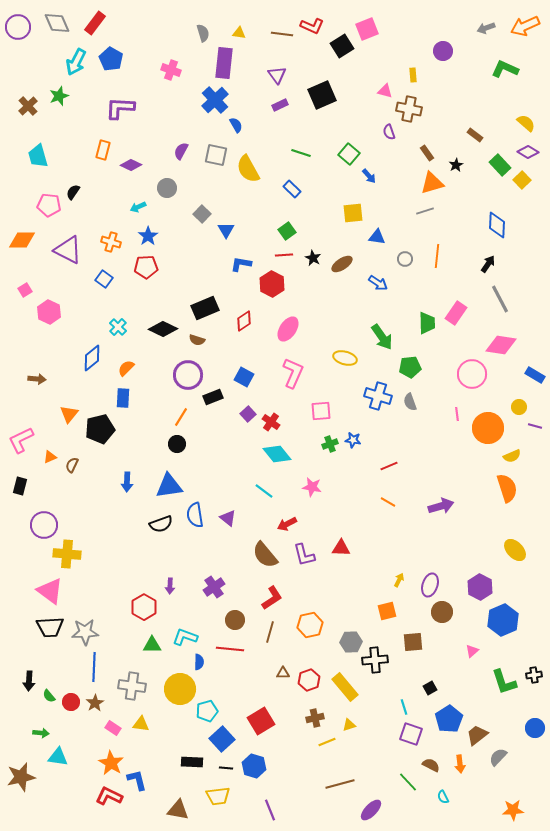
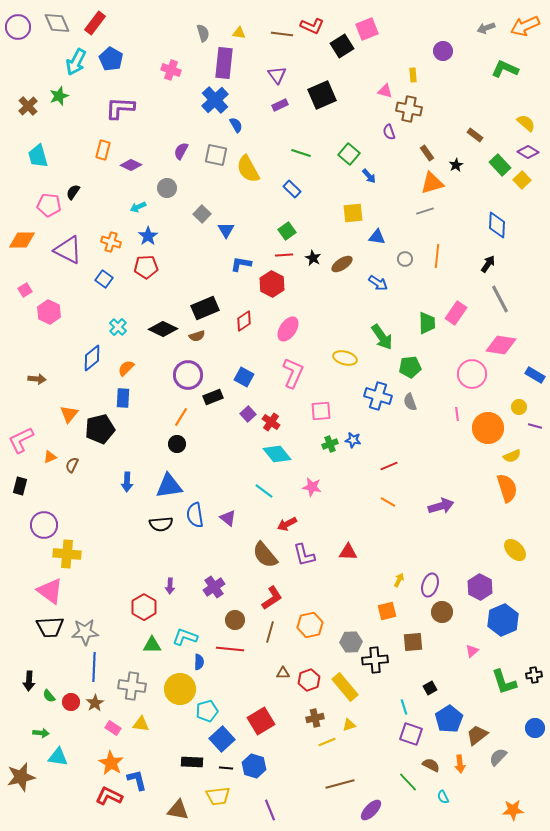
brown semicircle at (197, 340): moved 4 px up; rotated 35 degrees counterclockwise
black semicircle at (161, 524): rotated 15 degrees clockwise
red triangle at (341, 548): moved 7 px right, 4 px down
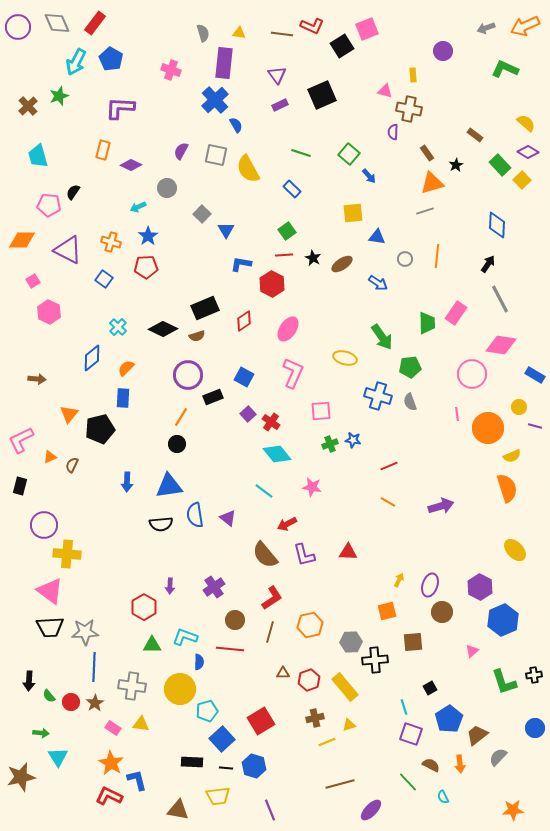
purple semicircle at (389, 132): moved 4 px right; rotated 21 degrees clockwise
pink square at (25, 290): moved 8 px right, 9 px up
cyan triangle at (58, 757): rotated 50 degrees clockwise
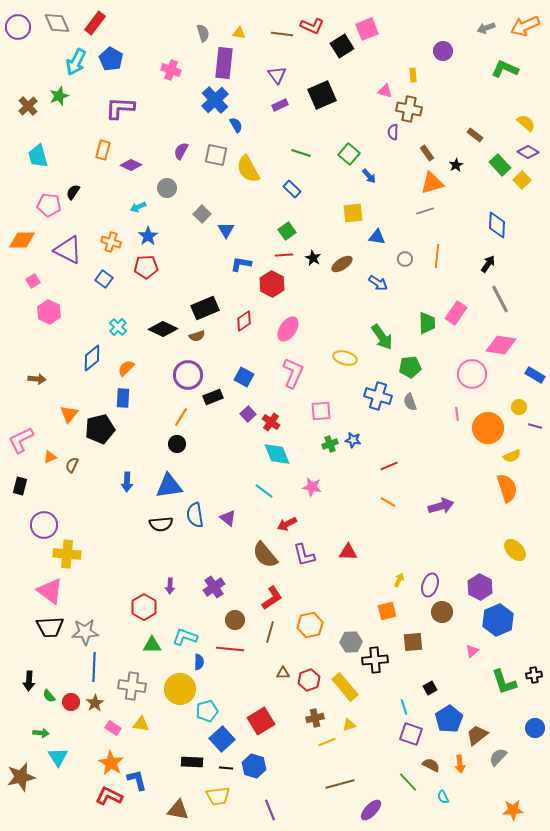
cyan diamond at (277, 454): rotated 16 degrees clockwise
blue hexagon at (503, 620): moved 5 px left
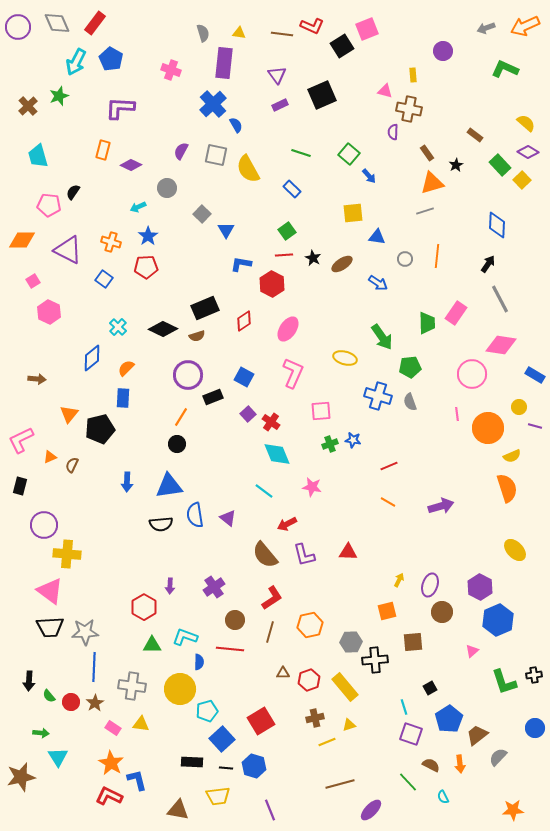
blue cross at (215, 100): moved 2 px left, 4 px down
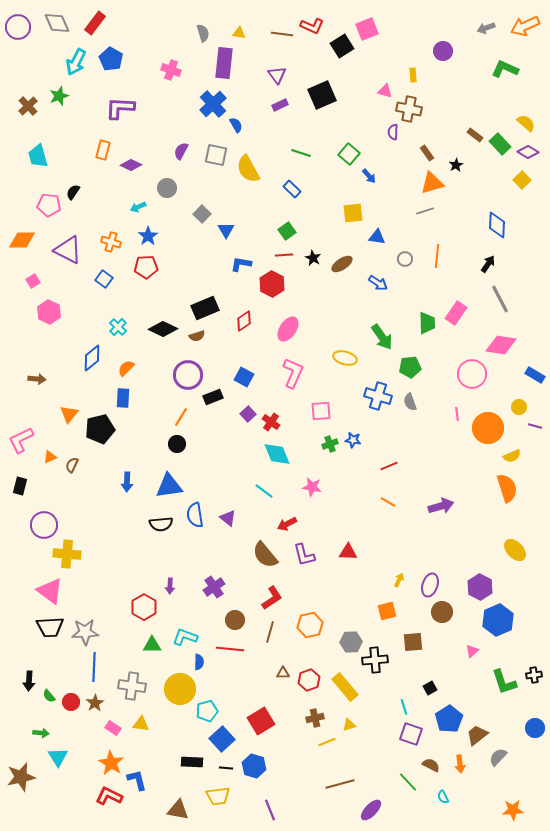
green rectangle at (500, 165): moved 21 px up
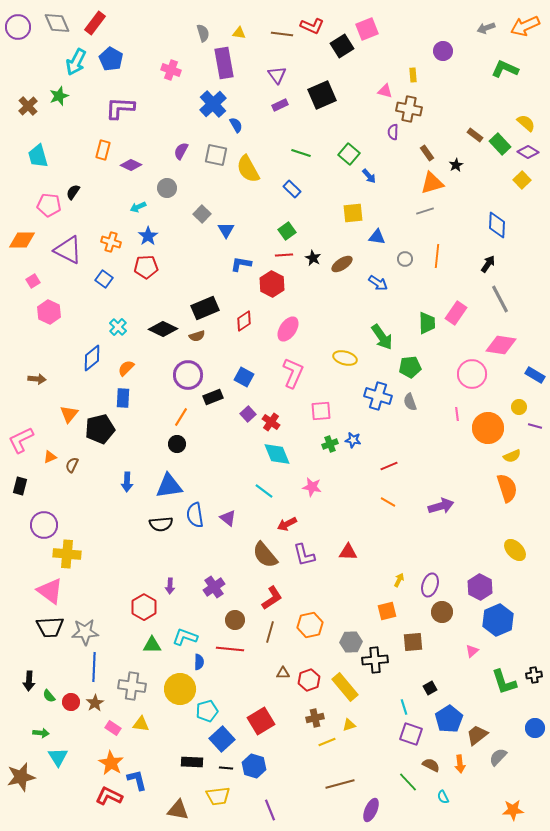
purple rectangle at (224, 63): rotated 16 degrees counterclockwise
purple ellipse at (371, 810): rotated 20 degrees counterclockwise
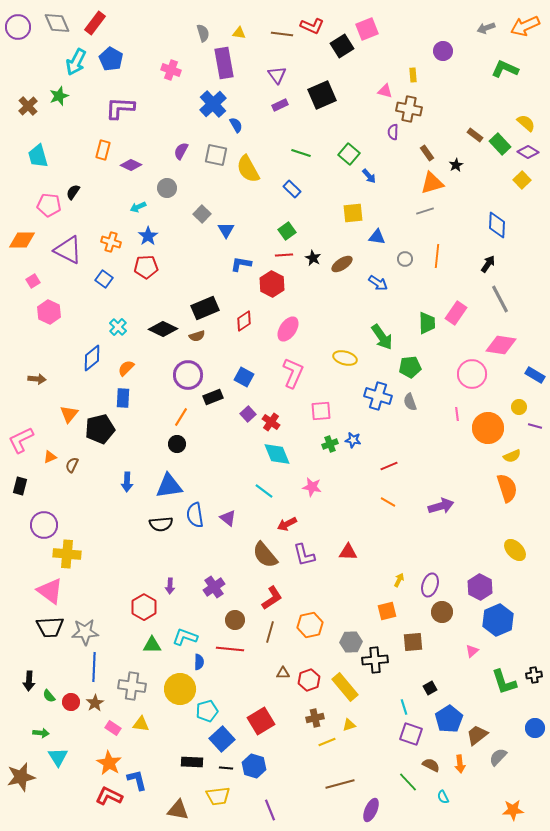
orange star at (111, 763): moved 2 px left
